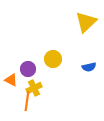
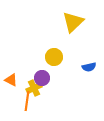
yellow triangle: moved 13 px left
yellow circle: moved 1 px right, 2 px up
purple circle: moved 14 px right, 9 px down
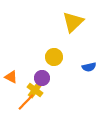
orange triangle: moved 3 px up
yellow cross: moved 1 px right, 2 px down; rotated 28 degrees counterclockwise
orange line: moved 1 px left, 1 px down; rotated 36 degrees clockwise
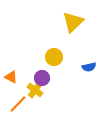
orange line: moved 8 px left, 2 px down
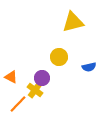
yellow triangle: rotated 30 degrees clockwise
yellow circle: moved 5 px right
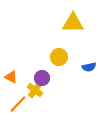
yellow triangle: moved 1 px down; rotated 15 degrees clockwise
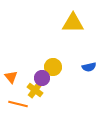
yellow circle: moved 6 px left, 10 px down
orange triangle: rotated 24 degrees clockwise
orange line: rotated 60 degrees clockwise
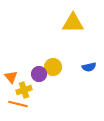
purple circle: moved 3 px left, 4 px up
yellow cross: moved 11 px left; rotated 35 degrees clockwise
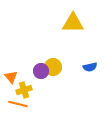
blue semicircle: moved 1 px right
purple circle: moved 2 px right, 3 px up
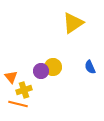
yellow triangle: rotated 35 degrees counterclockwise
blue semicircle: rotated 80 degrees clockwise
